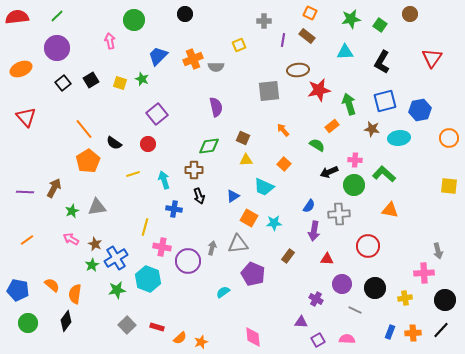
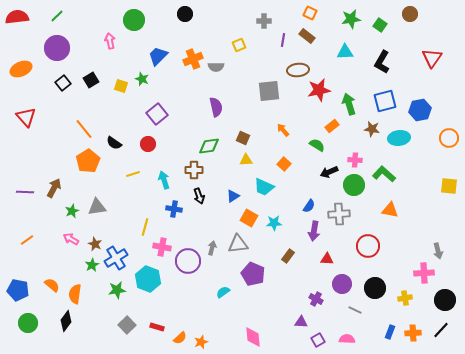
yellow square at (120, 83): moved 1 px right, 3 px down
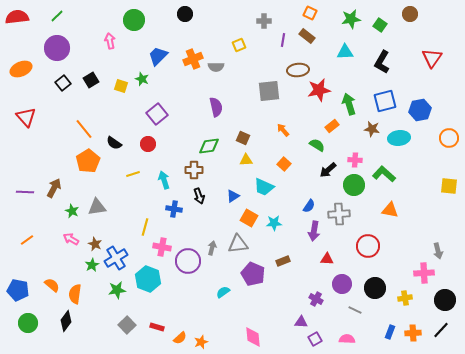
black arrow at (329, 172): moved 1 px left, 2 px up; rotated 18 degrees counterclockwise
green star at (72, 211): rotated 24 degrees counterclockwise
brown rectangle at (288, 256): moved 5 px left, 5 px down; rotated 32 degrees clockwise
purple square at (318, 340): moved 3 px left, 1 px up
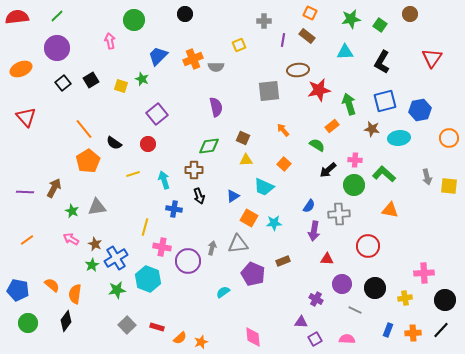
gray arrow at (438, 251): moved 11 px left, 74 px up
blue rectangle at (390, 332): moved 2 px left, 2 px up
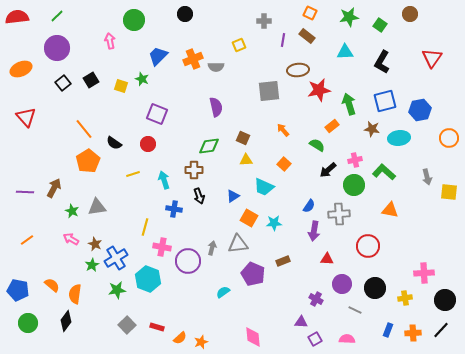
green star at (351, 19): moved 2 px left, 2 px up
purple square at (157, 114): rotated 30 degrees counterclockwise
pink cross at (355, 160): rotated 16 degrees counterclockwise
green L-shape at (384, 174): moved 2 px up
yellow square at (449, 186): moved 6 px down
